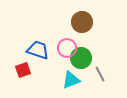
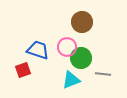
pink circle: moved 1 px up
gray line: moved 3 px right; rotated 56 degrees counterclockwise
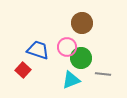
brown circle: moved 1 px down
red square: rotated 28 degrees counterclockwise
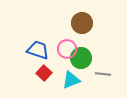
pink circle: moved 2 px down
red square: moved 21 px right, 3 px down
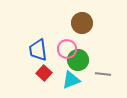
blue trapezoid: rotated 115 degrees counterclockwise
green circle: moved 3 px left, 2 px down
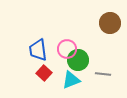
brown circle: moved 28 px right
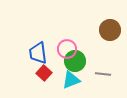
brown circle: moved 7 px down
blue trapezoid: moved 3 px down
green circle: moved 3 px left, 1 px down
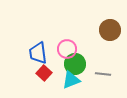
green circle: moved 3 px down
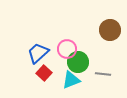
blue trapezoid: rotated 55 degrees clockwise
green circle: moved 3 px right, 2 px up
